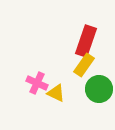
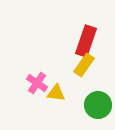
pink cross: rotated 10 degrees clockwise
green circle: moved 1 px left, 16 px down
yellow triangle: rotated 18 degrees counterclockwise
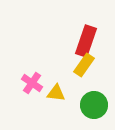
pink cross: moved 5 px left
green circle: moved 4 px left
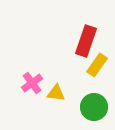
yellow rectangle: moved 13 px right
pink cross: rotated 20 degrees clockwise
green circle: moved 2 px down
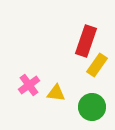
pink cross: moved 3 px left, 2 px down
green circle: moved 2 px left
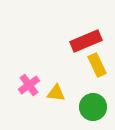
red rectangle: rotated 48 degrees clockwise
yellow rectangle: rotated 60 degrees counterclockwise
green circle: moved 1 px right
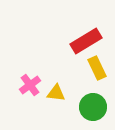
red rectangle: rotated 8 degrees counterclockwise
yellow rectangle: moved 3 px down
pink cross: moved 1 px right
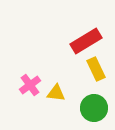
yellow rectangle: moved 1 px left, 1 px down
green circle: moved 1 px right, 1 px down
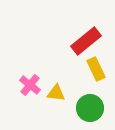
red rectangle: rotated 8 degrees counterclockwise
pink cross: rotated 15 degrees counterclockwise
green circle: moved 4 px left
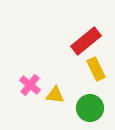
yellow triangle: moved 1 px left, 2 px down
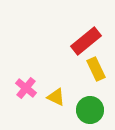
pink cross: moved 4 px left, 3 px down
yellow triangle: moved 1 px right, 2 px down; rotated 18 degrees clockwise
green circle: moved 2 px down
